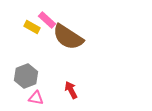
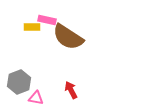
pink rectangle: rotated 30 degrees counterclockwise
yellow rectangle: rotated 28 degrees counterclockwise
gray hexagon: moved 7 px left, 6 px down
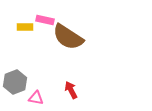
pink rectangle: moved 2 px left
yellow rectangle: moved 7 px left
gray hexagon: moved 4 px left
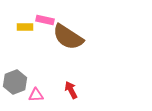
pink triangle: moved 3 px up; rotated 14 degrees counterclockwise
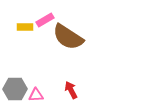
pink rectangle: rotated 42 degrees counterclockwise
gray hexagon: moved 7 px down; rotated 20 degrees clockwise
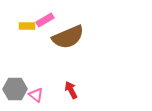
yellow rectangle: moved 2 px right, 1 px up
brown semicircle: rotated 56 degrees counterclockwise
pink triangle: rotated 42 degrees clockwise
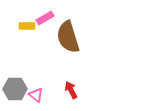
pink rectangle: moved 2 px up
brown semicircle: rotated 96 degrees clockwise
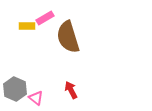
gray hexagon: rotated 25 degrees clockwise
pink triangle: moved 3 px down
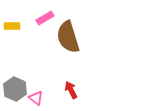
yellow rectangle: moved 15 px left
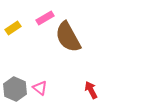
yellow rectangle: moved 1 px right, 2 px down; rotated 35 degrees counterclockwise
brown semicircle: rotated 12 degrees counterclockwise
red arrow: moved 20 px right
pink triangle: moved 4 px right, 10 px up
